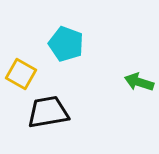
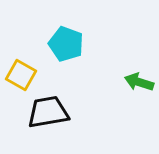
yellow square: moved 1 px down
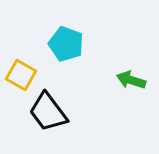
green arrow: moved 8 px left, 2 px up
black trapezoid: rotated 117 degrees counterclockwise
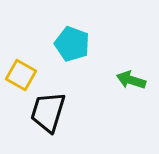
cyan pentagon: moved 6 px right
black trapezoid: rotated 54 degrees clockwise
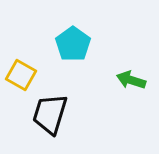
cyan pentagon: moved 1 px right; rotated 16 degrees clockwise
black trapezoid: moved 2 px right, 2 px down
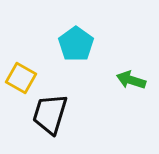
cyan pentagon: moved 3 px right
yellow square: moved 3 px down
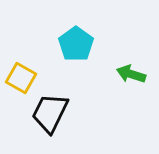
green arrow: moved 6 px up
black trapezoid: moved 1 px up; rotated 9 degrees clockwise
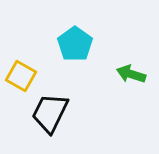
cyan pentagon: moved 1 px left
yellow square: moved 2 px up
